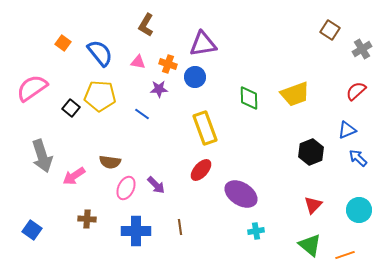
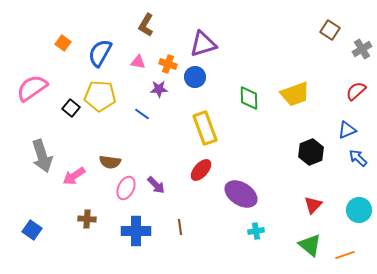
purple triangle: rotated 8 degrees counterclockwise
blue semicircle: rotated 112 degrees counterclockwise
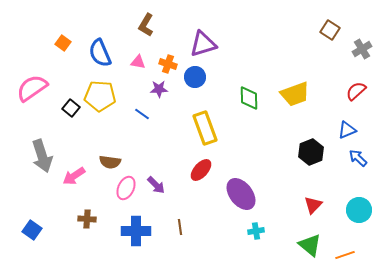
blue semicircle: rotated 52 degrees counterclockwise
purple ellipse: rotated 20 degrees clockwise
